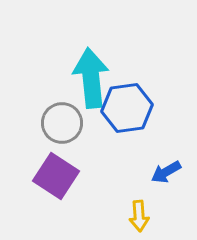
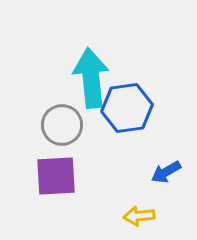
gray circle: moved 2 px down
purple square: rotated 36 degrees counterclockwise
yellow arrow: rotated 88 degrees clockwise
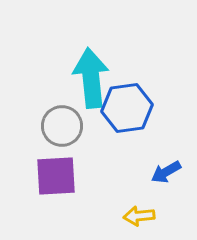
gray circle: moved 1 px down
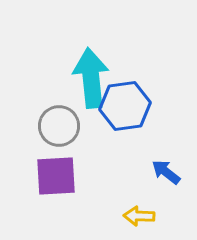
blue hexagon: moved 2 px left, 2 px up
gray circle: moved 3 px left
blue arrow: rotated 68 degrees clockwise
yellow arrow: rotated 8 degrees clockwise
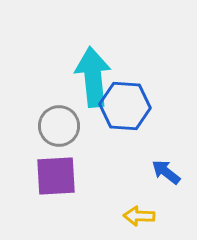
cyan arrow: moved 2 px right, 1 px up
blue hexagon: rotated 12 degrees clockwise
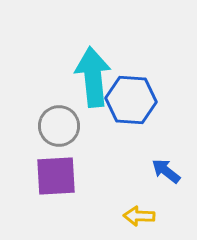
blue hexagon: moved 6 px right, 6 px up
blue arrow: moved 1 px up
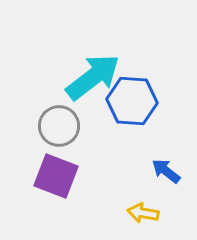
cyan arrow: rotated 58 degrees clockwise
blue hexagon: moved 1 px right, 1 px down
purple square: rotated 24 degrees clockwise
yellow arrow: moved 4 px right, 3 px up; rotated 8 degrees clockwise
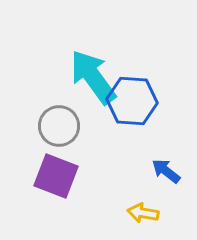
cyan arrow: rotated 88 degrees counterclockwise
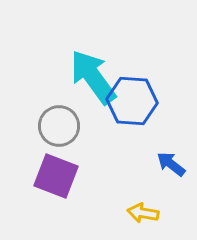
blue arrow: moved 5 px right, 7 px up
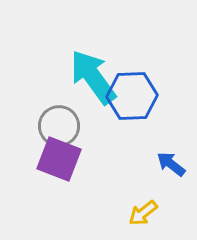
blue hexagon: moved 5 px up; rotated 6 degrees counterclockwise
purple square: moved 3 px right, 17 px up
yellow arrow: rotated 48 degrees counterclockwise
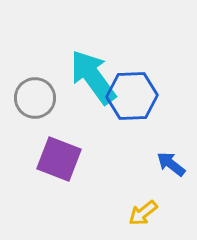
gray circle: moved 24 px left, 28 px up
